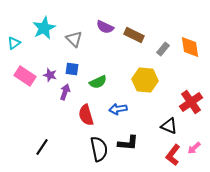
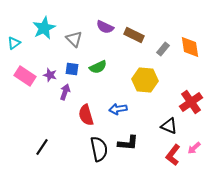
green semicircle: moved 15 px up
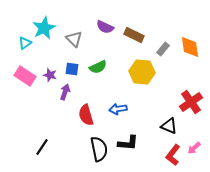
cyan triangle: moved 11 px right
yellow hexagon: moved 3 px left, 8 px up
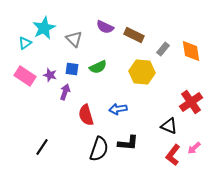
orange diamond: moved 1 px right, 4 px down
black semicircle: rotated 30 degrees clockwise
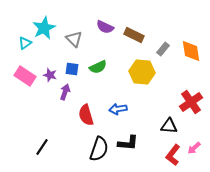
black triangle: rotated 18 degrees counterclockwise
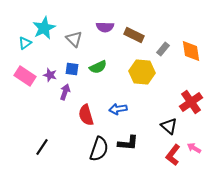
purple semicircle: rotated 24 degrees counterclockwise
black triangle: rotated 36 degrees clockwise
pink arrow: rotated 72 degrees clockwise
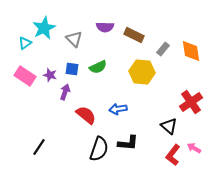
red semicircle: rotated 145 degrees clockwise
black line: moved 3 px left
